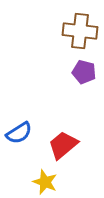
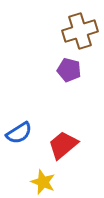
brown cross: rotated 24 degrees counterclockwise
purple pentagon: moved 15 px left, 2 px up
yellow star: moved 2 px left
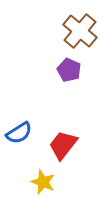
brown cross: rotated 32 degrees counterclockwise
purple pentagon: rotated 10 degrees clockwise
red trapezoid: rotated 12 degrees counterclockwise
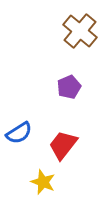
purple pentagon: moved 17 px down; rotated 25 degrees clockwise
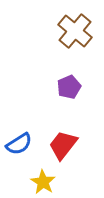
brown cross: moved 5 px left
blue semicircle: moved 11 px down
yellow star: rotated 10 degrees clockwise
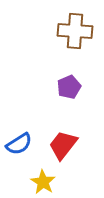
brown cross: rotated 36 degrees counterclockwise
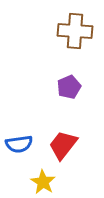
blue semicircle: rotated 24 degrees clockwise
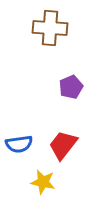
brown cross: moved 25 px left, 3 px up
purple pentagon: moved 2 px right
yellow star: rotated 20 degrees counterclockwise
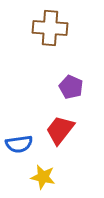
purple pentagon: rotated 25 degrees counterclockwise
red trapezoid: moved 3 px left, 15 px up
yellow star: moved 5 px up
